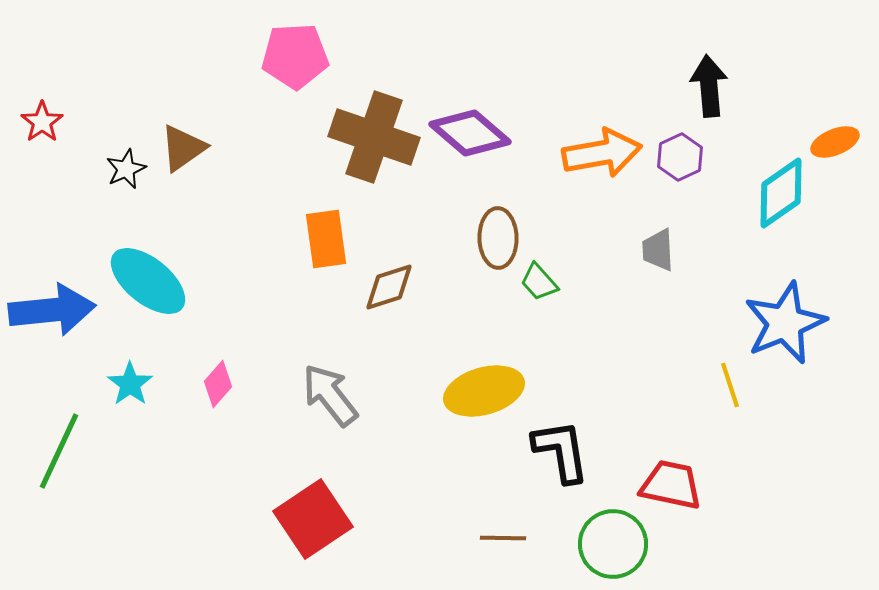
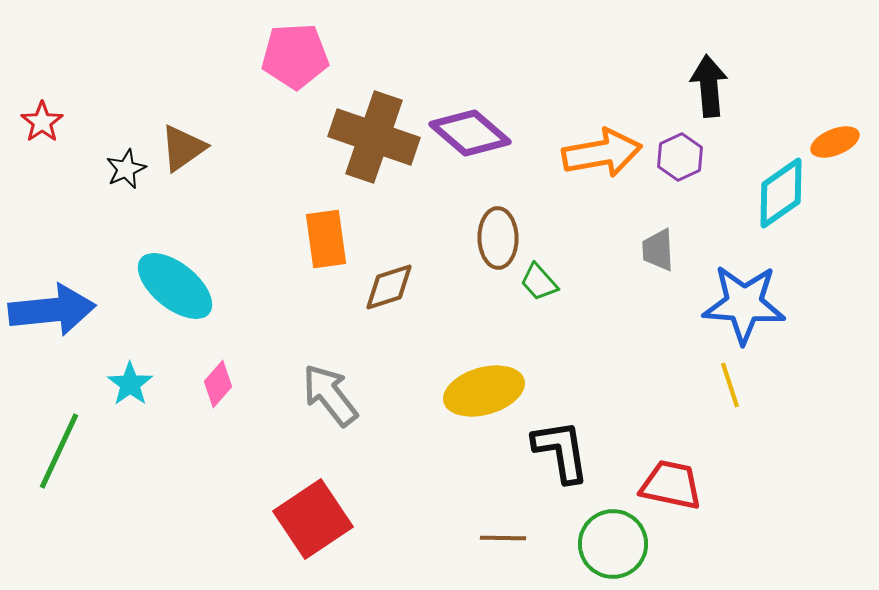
cyan ellipse: moved 27 px right, 5 px down
blue star: moved 41 px left, 19 px up; rotated 26 degrees clockwise
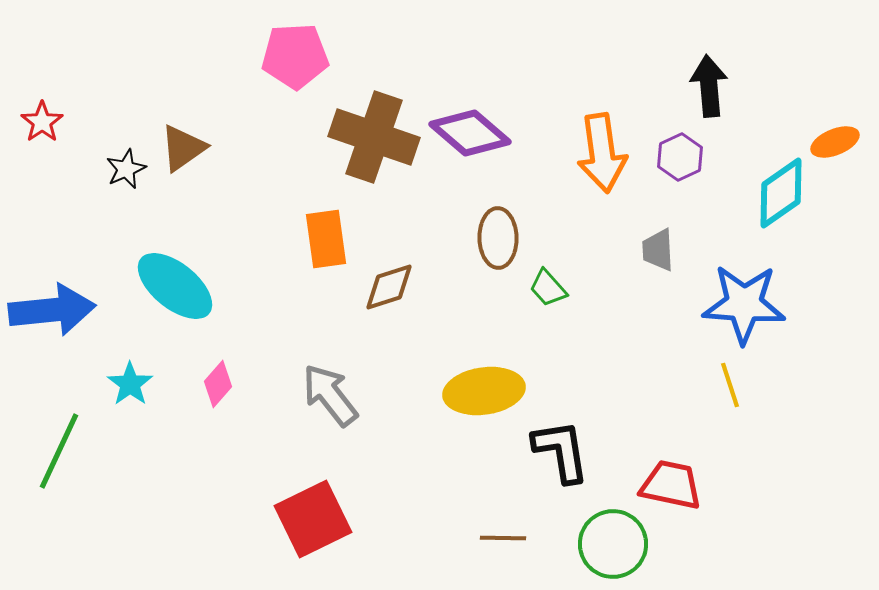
orange arrow: rotated 92 degrees clockwise
green trapezoid: moved 9 px right, 6 px down
yellow ellipse: rotated 8 degrees clockwise
red square: rotated 8 degrees clockwise
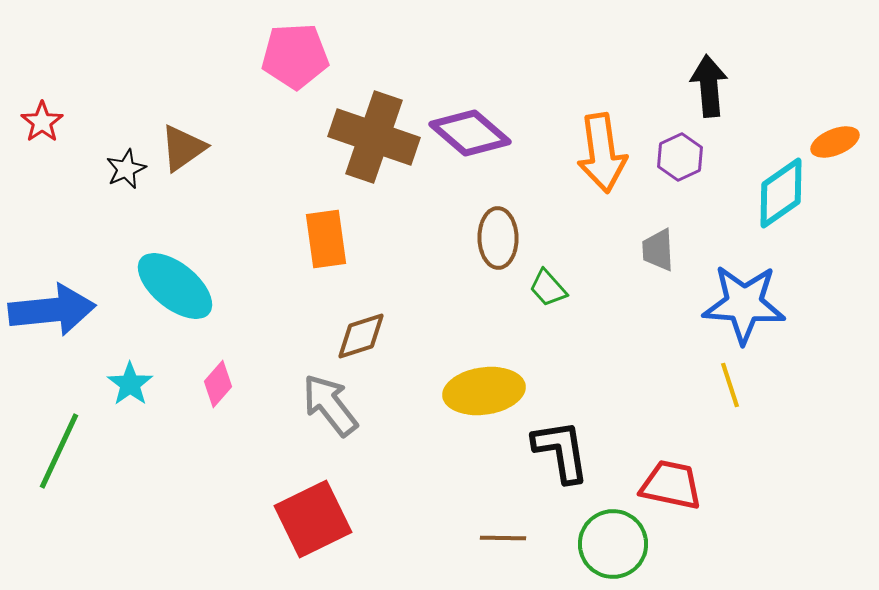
brown diamond: moved 28 px left, 49 px down
gray arrow: moved 10 px down
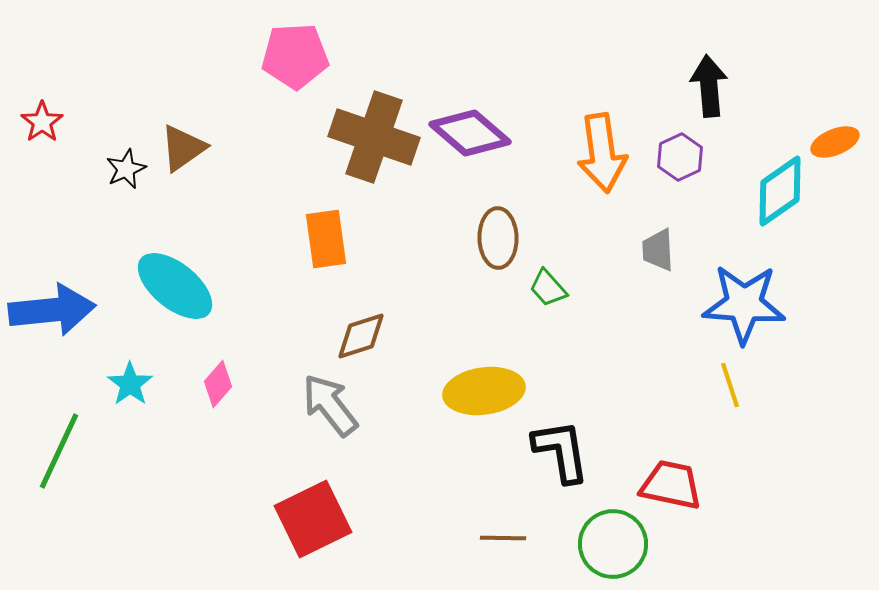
cyan diamond: moved 1 px left, 2 px up
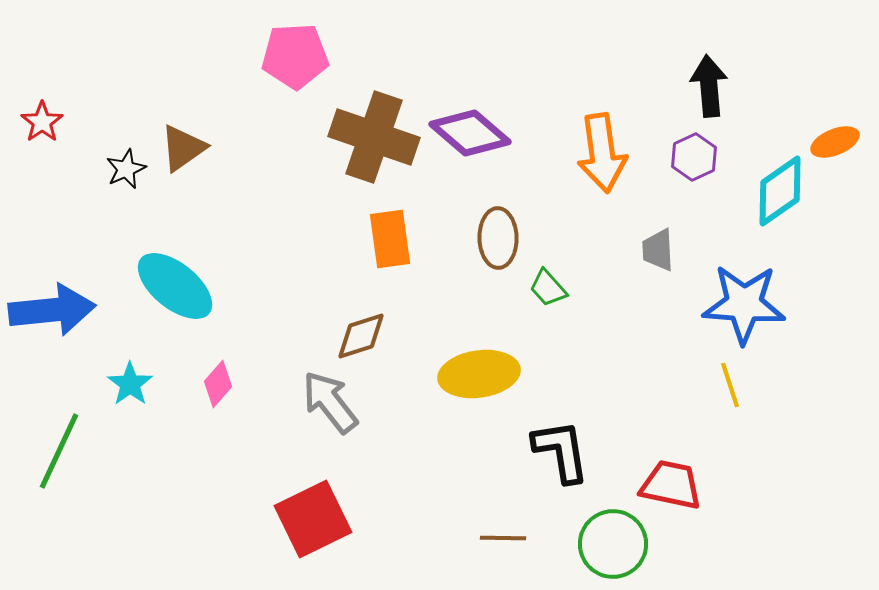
purple hexagon: moved 14 px right
orange rectangle: moved 64 px right
yellow ellipse: moved 5 px left, 17 px up
gray arrow: moved 3 px up
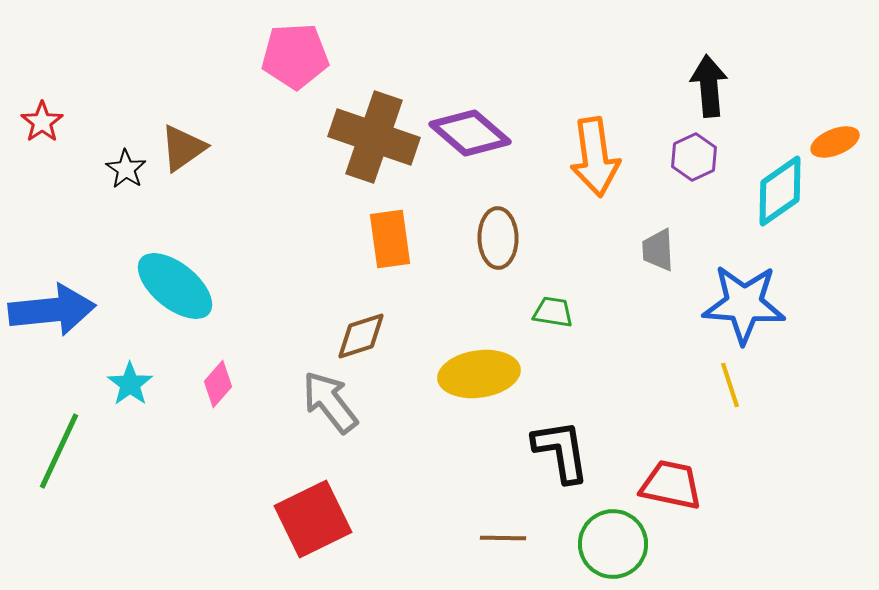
orange arrow: moved 7 px left, 4 px down
black star: rotated 15 degrees counterclockwise
green trapezoid: moved 5 px right, 24 px down; rotated 141 degrees clockwise
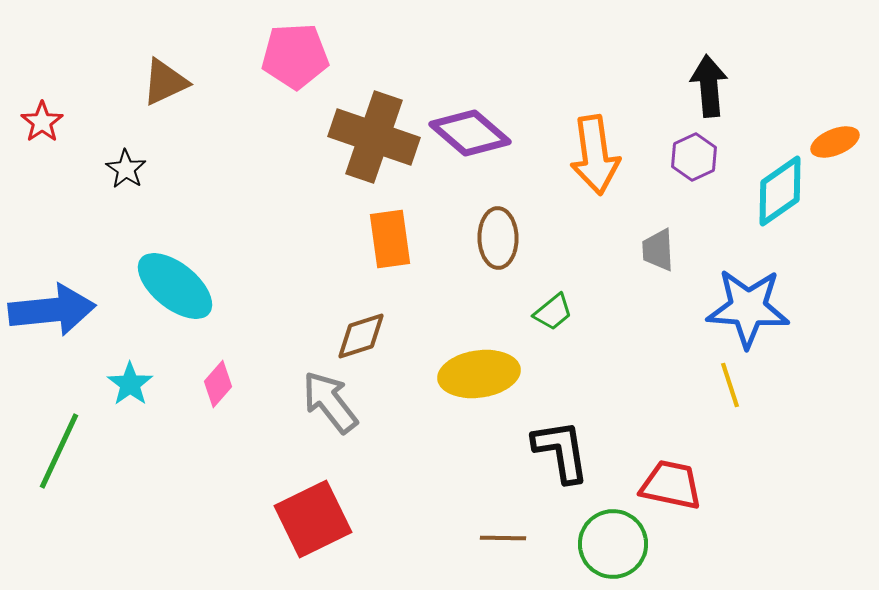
brown triangle: moved 18 px left, 66 px up; rotated 10 degrees clockwise
orange arrow: moved 2 px up
blue star: moved 4 px right, 4 px down
green trapezoid: rotated 132 degrees clockwise
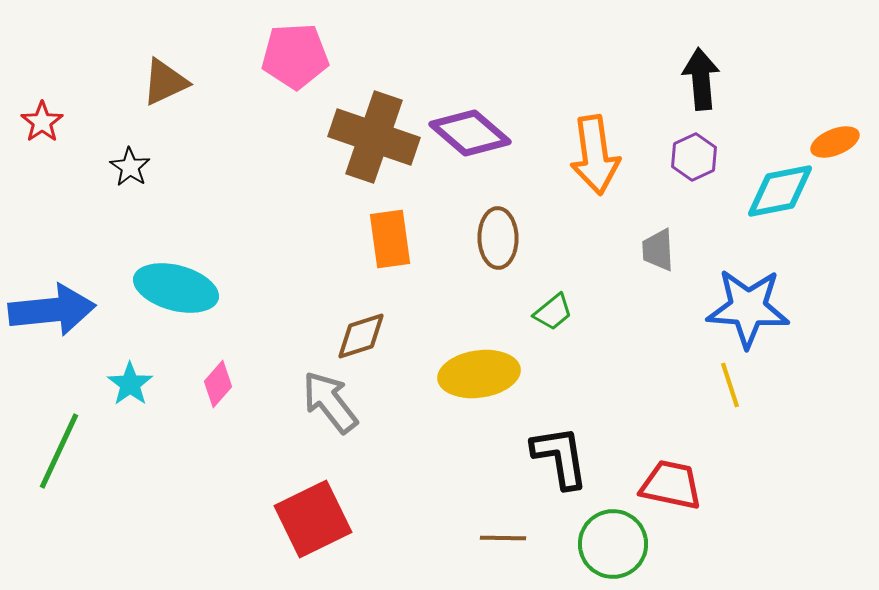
black arrow: moved 8 px left, 7 px up
black star: moved 4 px right, 2 px up
cyan diamond: rotated 24 degrees clockwise
cyan ellipse: moved 1 px right, 2 px down; rotated 24 degrees counterclockwise
black L-shape: moved 1 px left, 6 px down
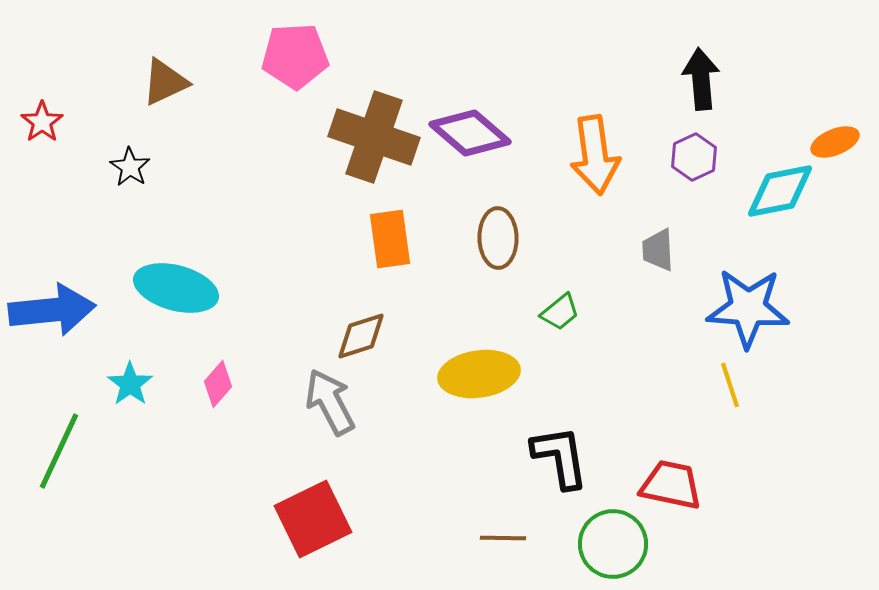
green trapezoid: moved 7 px right
gray arrow: rotated 10 degrees clockwise
